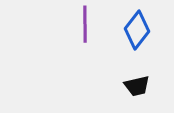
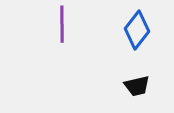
purple line: moved 23 px left
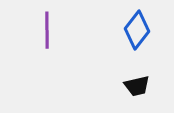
purple line: moved 15 px left, 6 px down
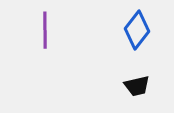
purple line: moved 2 px left
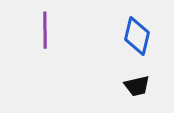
blue diamond: moved 6 px down; rotated 24 degrees counterclockwise
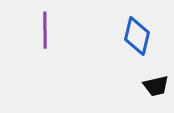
black trapezoid: moved 19 px right
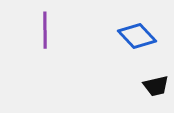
blue diamond: rotated 57 degrees counterclockwise
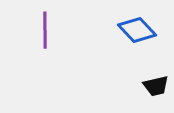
blue diamond: moved 6 px up
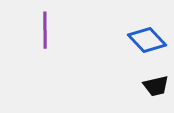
blue diamond: moved 10 px right, 10 px down
